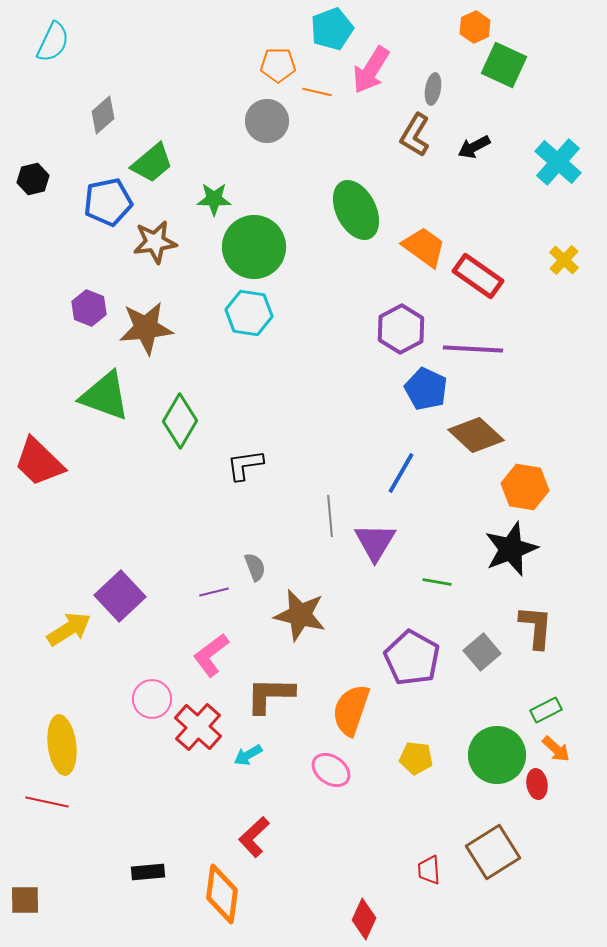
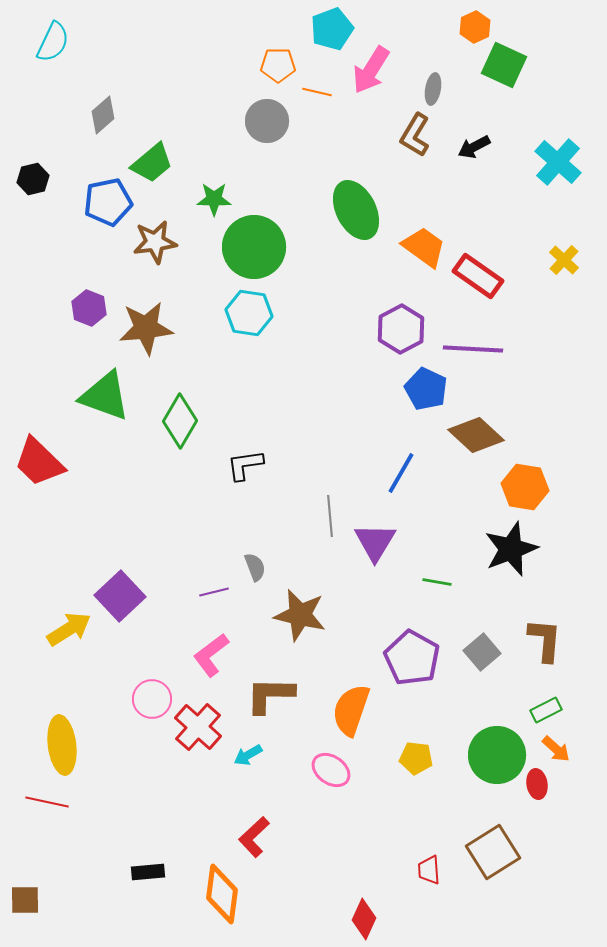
brown L-shape at (536, 627): moved 9 px right, 13 px down
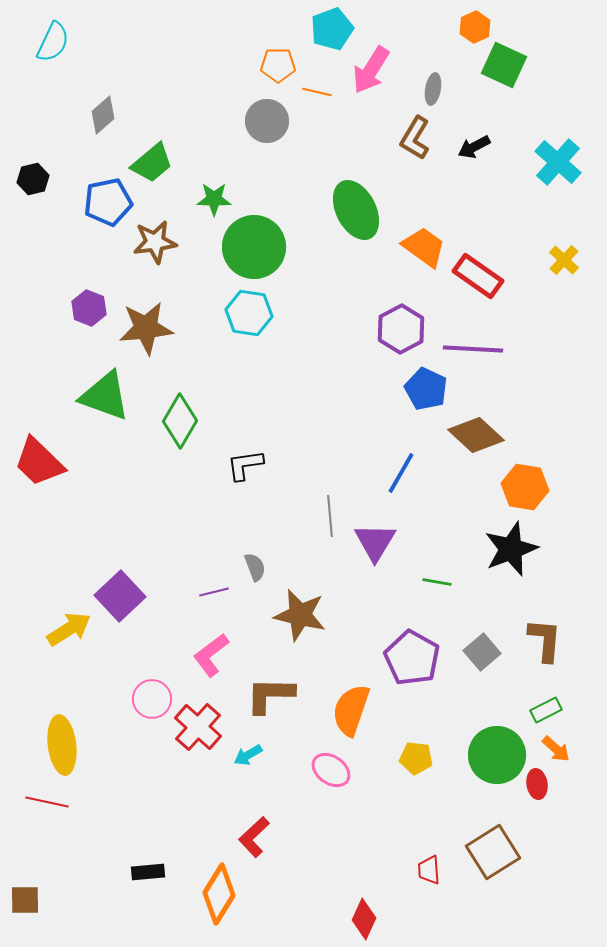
brown L-shape at (415, 135): moved 3 px down
orange diamond at (222, 894): moved 3 px left; rotated 24 degrees clockwise
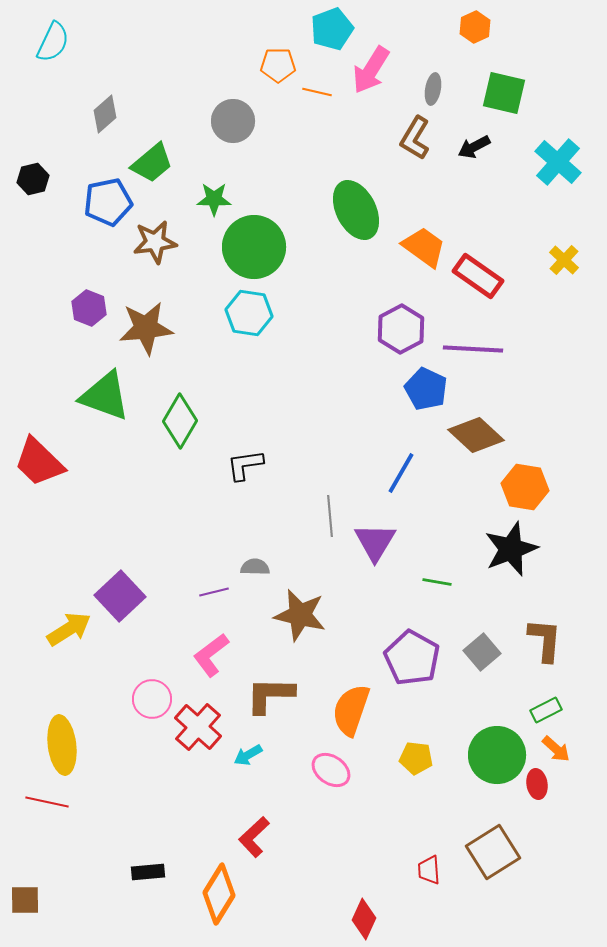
green square at (504, 65): moved 28 px down; rotated 12 degrees counterclockwise
gray diamond at (103, 115): moved 2 px right, 1 px up
gray circle at (267, 121): moved 34 px left
gray semicircle at (255, 567): rotated 68 degrees counterclockwise
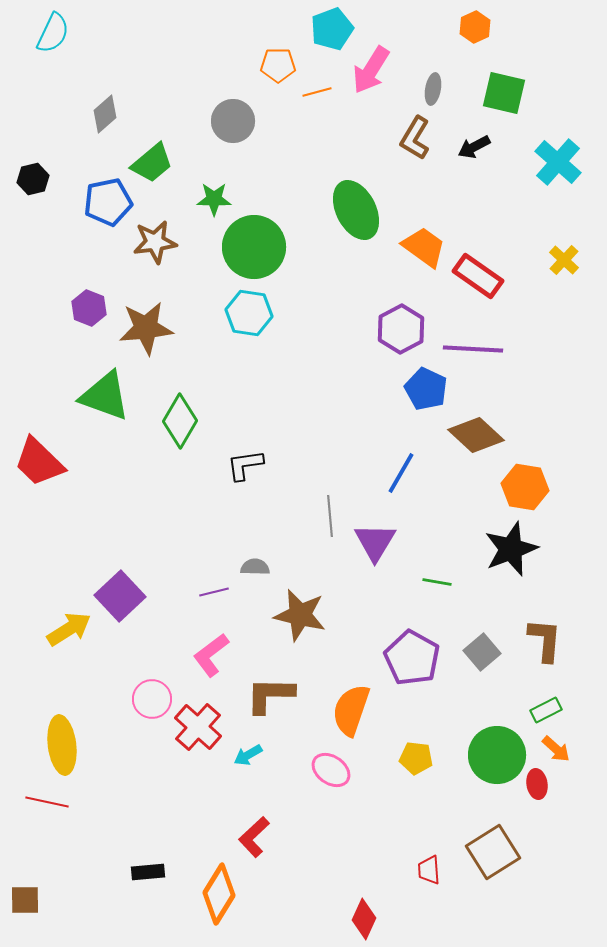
cyan semicircle at (53, 42): moved 9 px up
orange line at (317, 92): rotated 28 degrees counterclockwise
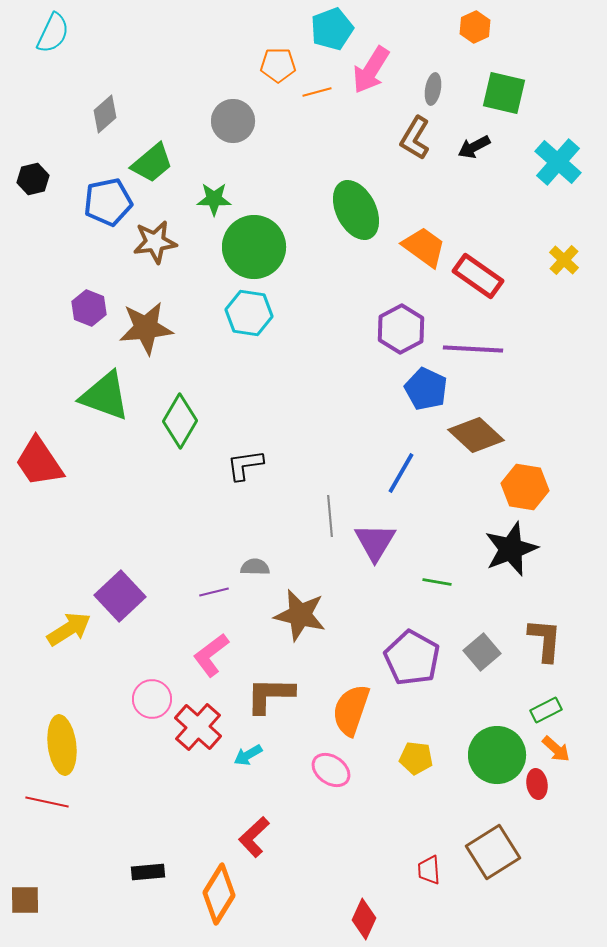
red trapezoid at (39, 462): rotated 12 degrees clockwise
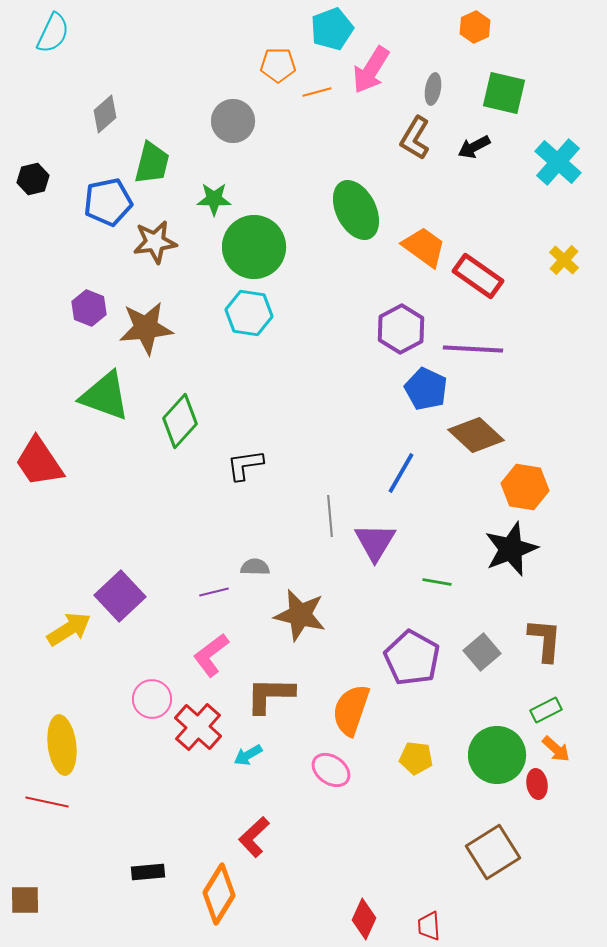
green trapezoid at (152, 163): rotated 36 degrees counterclockwise
green diamond at (180, 421): rotated 12 degrees clockwise
red trapezoid at (429, 870): moved 56 px down
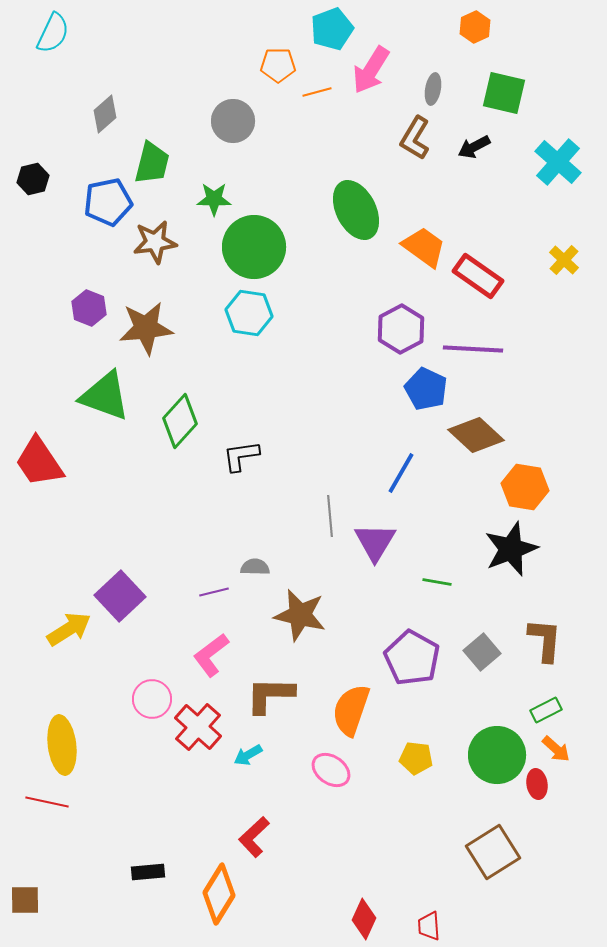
black L-shape at (245, 465): moved 4 px left, 9 px up
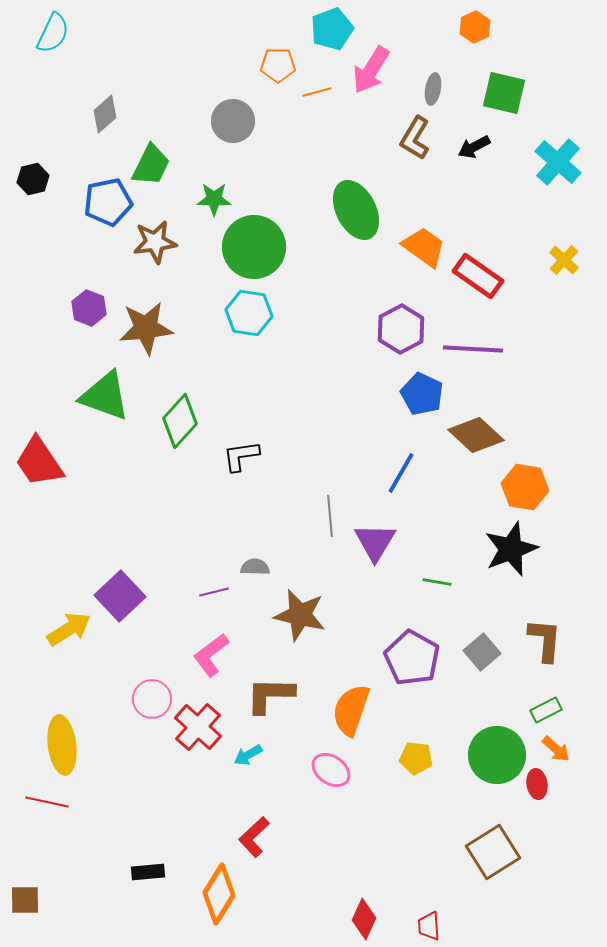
green trapezoid at (152, 163): moved 1 px left, 2 px down; rotated 12 degrees clockwise
blue pentagon at (426, 389): moved 4 px left, 5 px down
